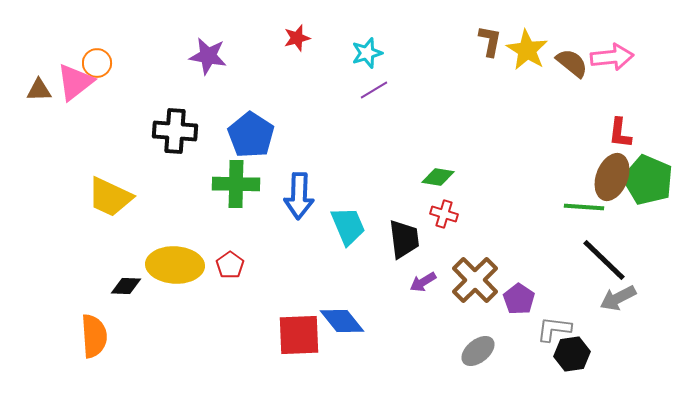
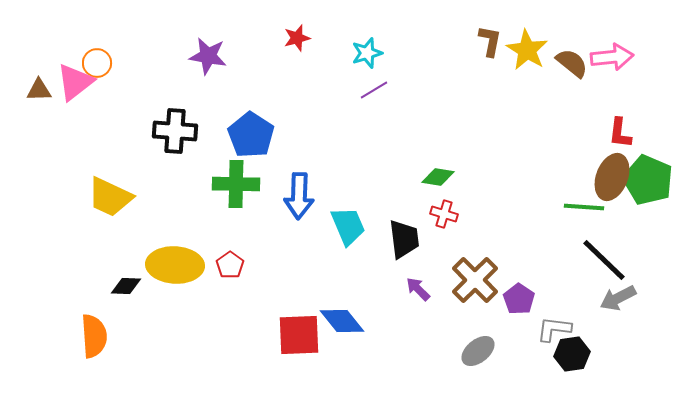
purple arrow: moved 5 px left, 7 px down; rotated 76 degrees clockwise
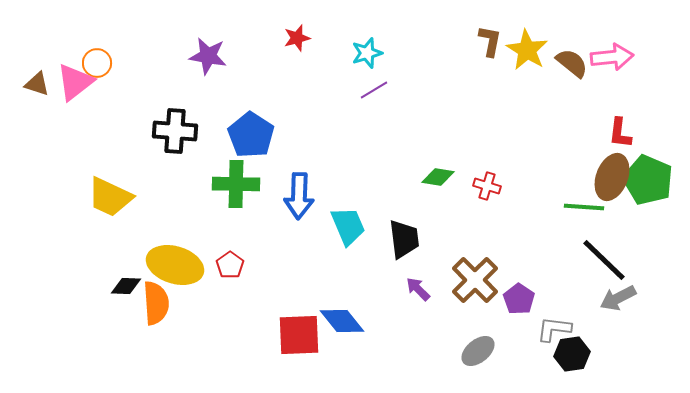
brown triangle: moved 2 px left, 6 px up; rotated 20 degrees clockwise
red cross: moved 43 px right, 28 px up
yellow ellipse: rotated 14 degrees clockwise
orange semicircle: moved 62 px right, 33 px up
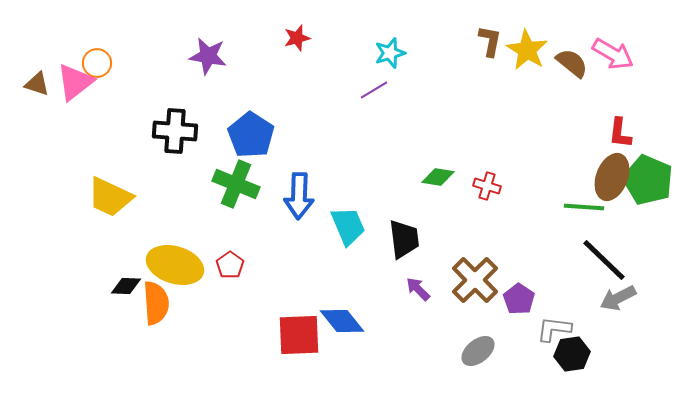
cyan star: moved 23 px right
pink arrow: moved 1 px right, 3 px up; rotated 36 degrees clockwise
green cross: rotated 21 degrees clockwise
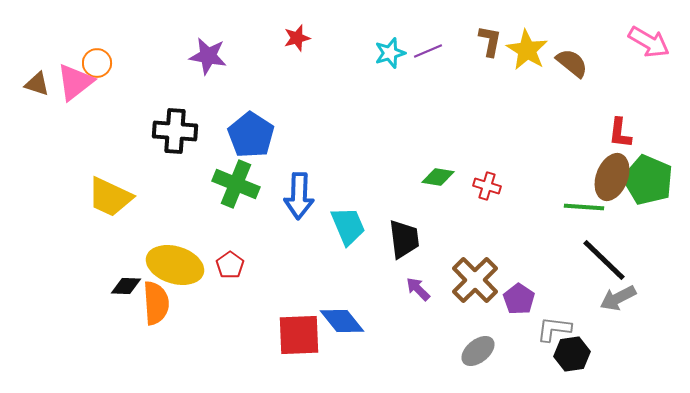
pink arrow: moved 36 px right, 12 px up
purple line: moved 54 px right, 39 px up; rotated 8 degrees clockwise
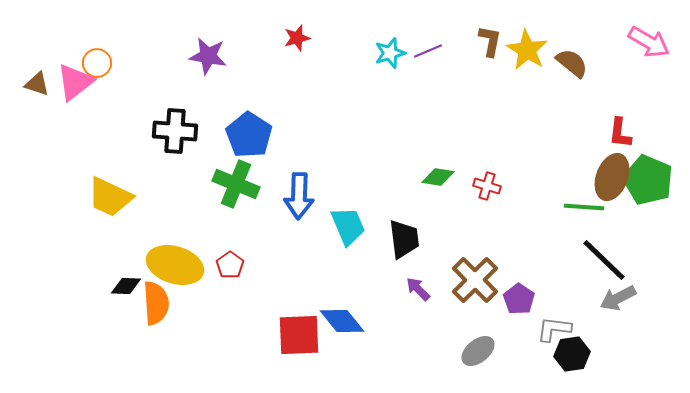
blue pentagon: moved 2 px left
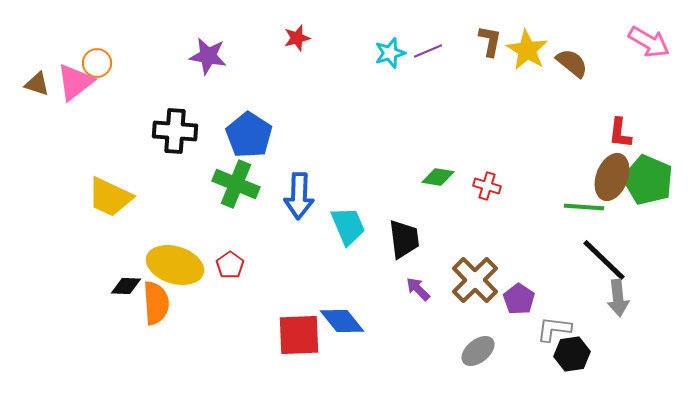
gray arrow: rotated 69 degrees counterclockwise
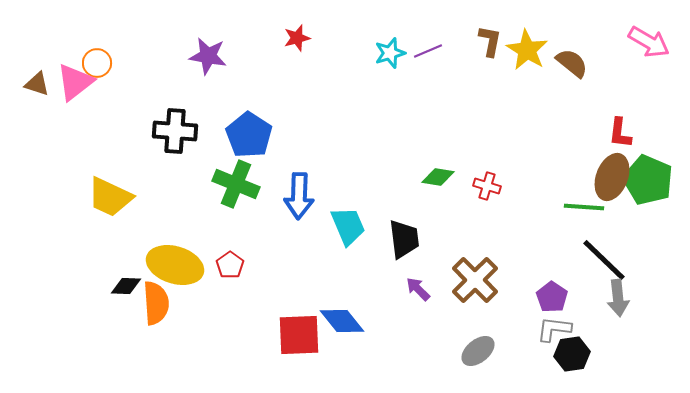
purple pentagon: moved 33 px right, 2 px up
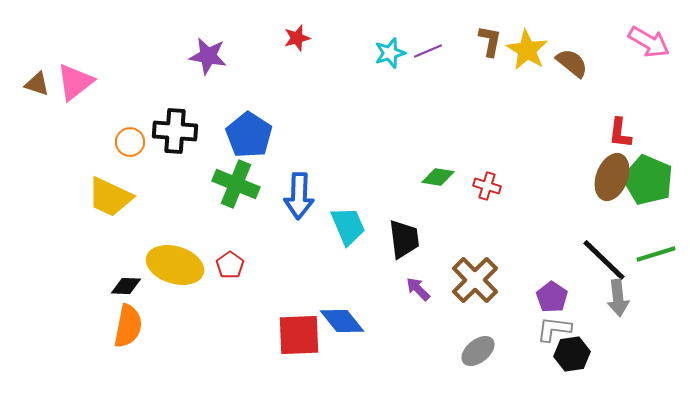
orange circle: moved 33 px right, 79 px down
green line: moved 72 px right, 47 px down; rotated 21 degrees counterclockwise
orange semicircle: moved 28 px left, 23 px down; rotated 15 degrees clockwise
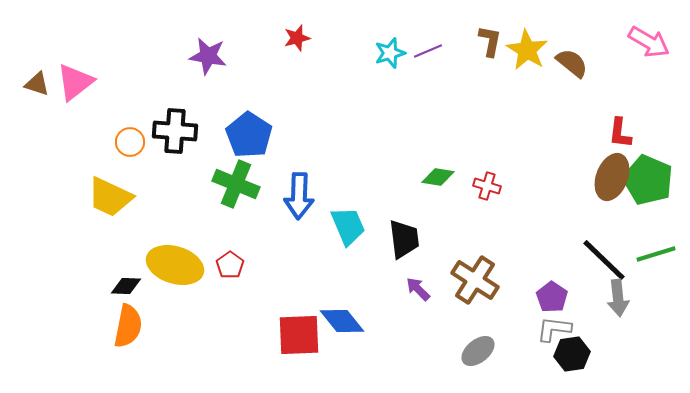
brown cross: rotated 12 degrees counterclockwise
